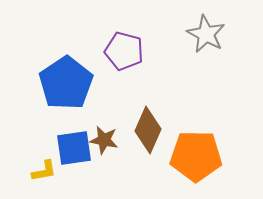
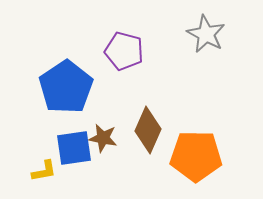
blue pentagon: moved 4 px down
brown star: moved 1 px left, 2 px up
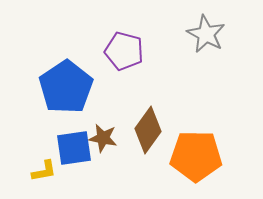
brown diamond: rotated 12 degrees clockwise
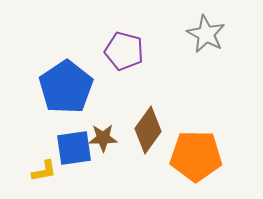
brown star: rotated 12 degrees counterclockwise
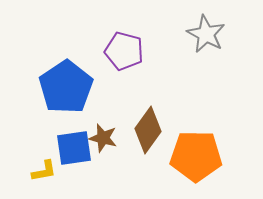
brown star: rotated 16 degrees clockwise
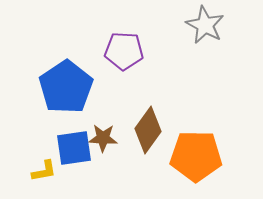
gray star: moved 1 px left, 9 px up
purple pentagon: rotated 12 degrees counterclockwise
brown star: rotated 12 degrees counterclockwise
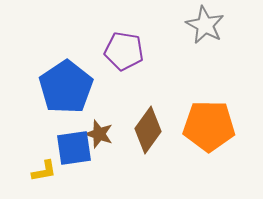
purple pentagon: rotated 6 degrees clockwise
brown star: moved 4 px left, 4 px up; rotated 16 degrees clockwise
orange pentagon: moved 13 px right, 30 px up
